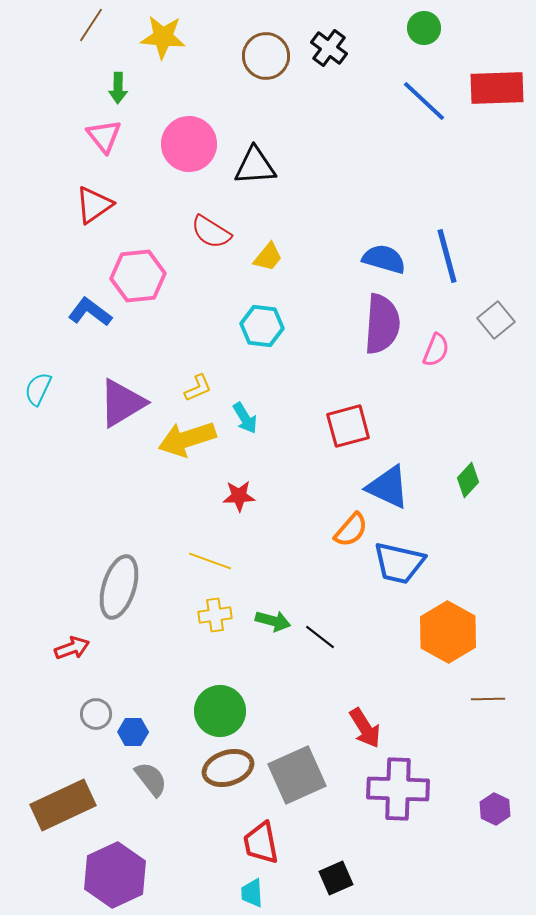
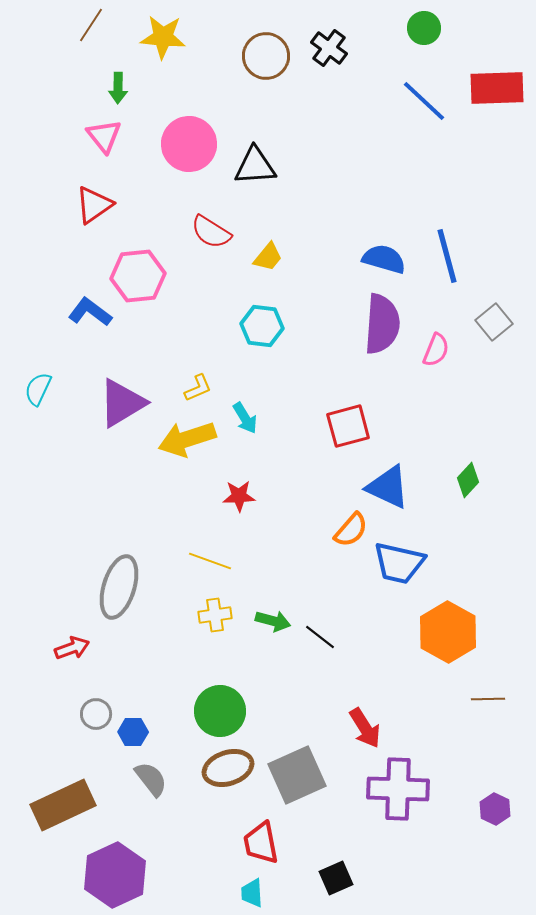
gray square at (496, 320): moved 2 px left, 2 px down
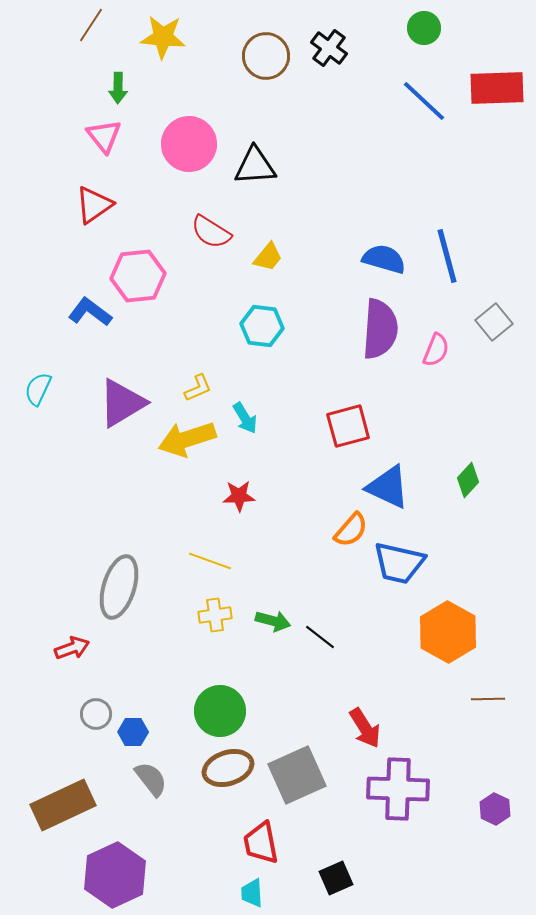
purple semicircle at (382, 324): moved 2 px left, 5 px down
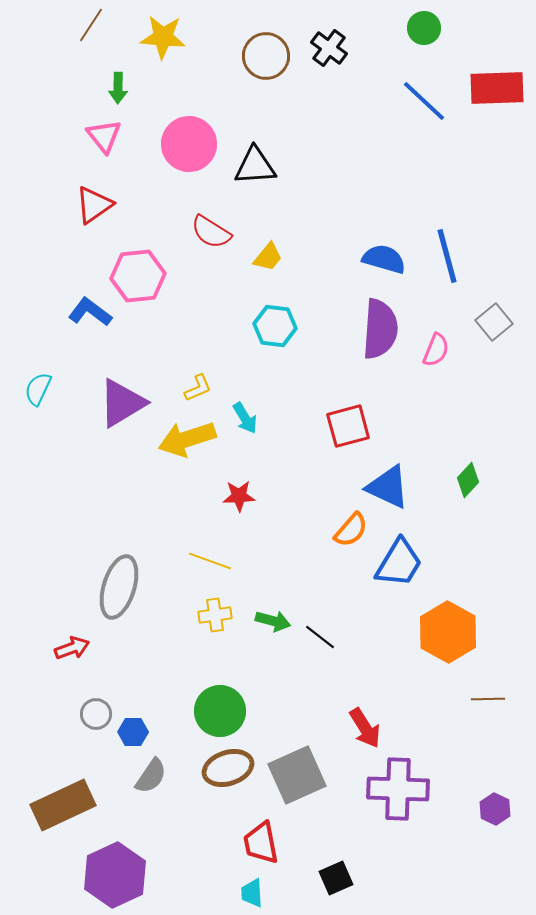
cyan hexagon at (262, 326): moved 13 px right
blue trapezoid at (399, 563): rotated 72 degrees counterclockwise
gray semicircle at (151, 779): moved 3 px up; rotated 72 degrees clockwise
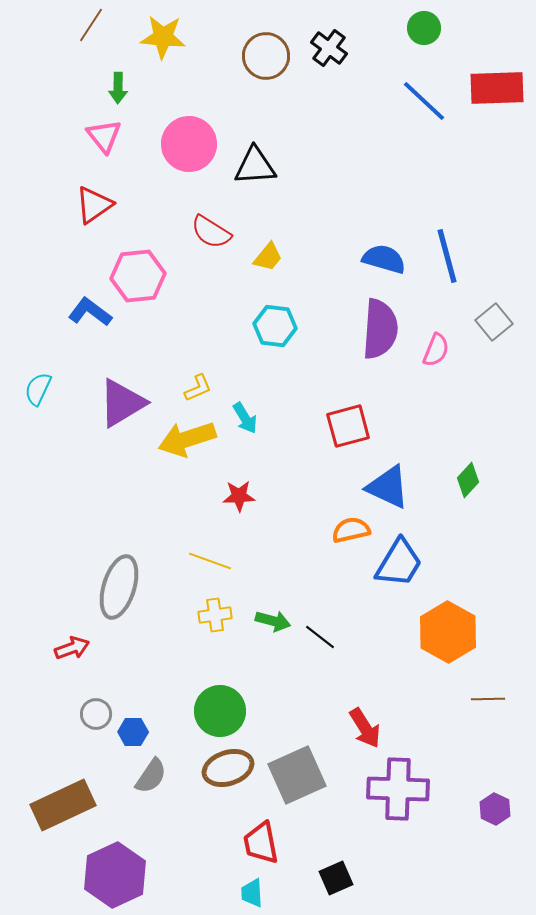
orange semicircle at (351, 530): rotated 144 degrees counterclockwise
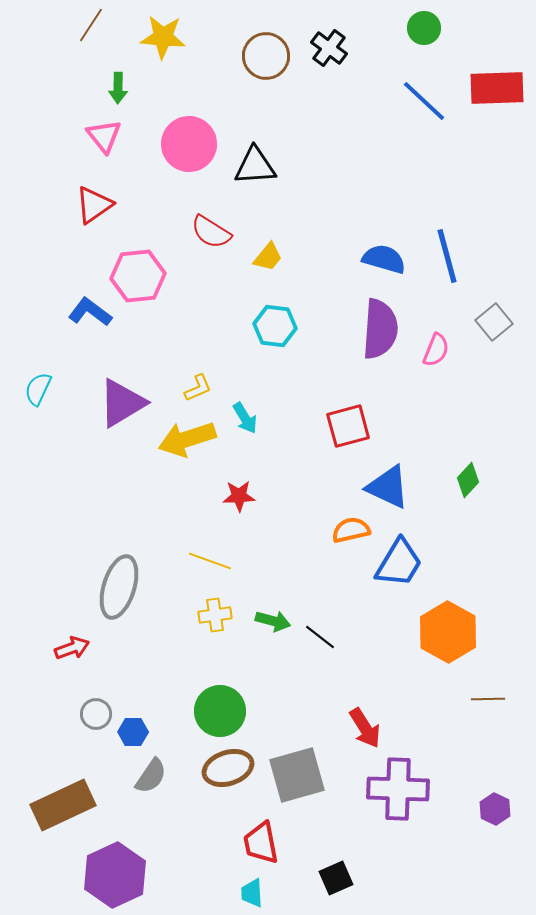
gray square at (297, 775): rotated 8 degrees clockwise
